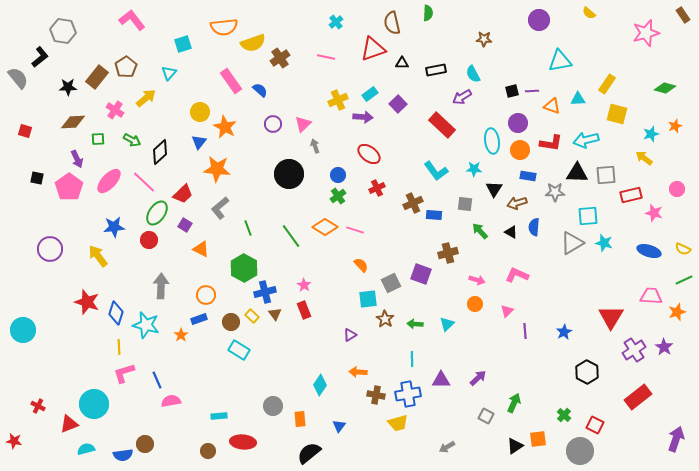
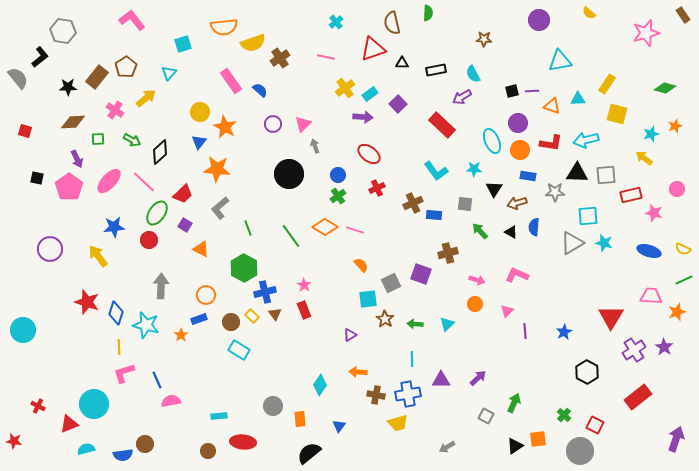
yellow cross at (338, 100): moved 7 px right, 12 px up; rotated 12 degrees counterclockwise
cyan ellipse at (492, 141): rotated 15 degrees counterclockwise
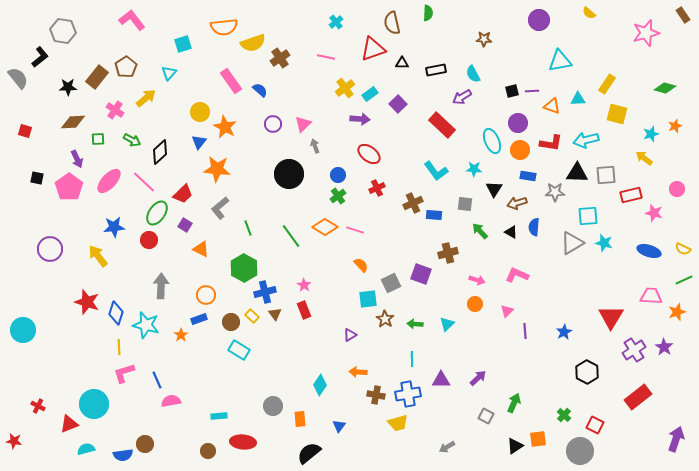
purple arrow at (363, 117): moved 3 px left, 2 px down
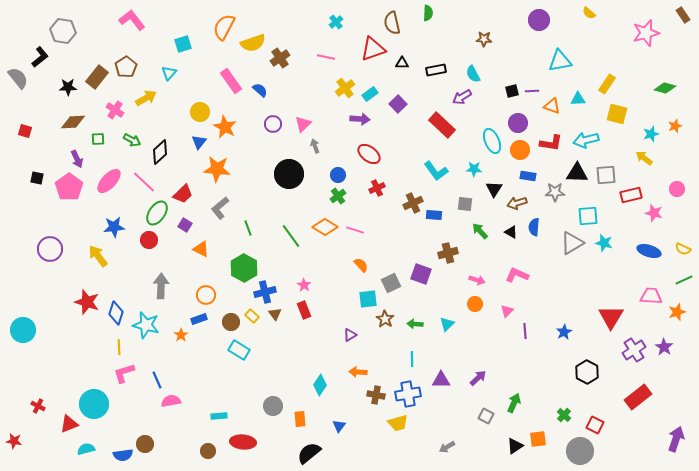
orange semicircle at (224, 27): rotated 124 degrees clockwise
yellow arrow at (146, 98): rotated 10 degrees clockwise
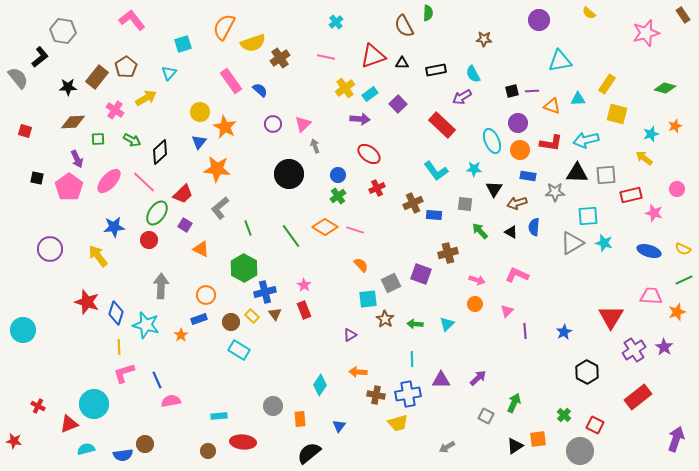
brown semicircle at (392, 23): moved 12 px right, 3 px down; rotated 15 degrees counterclockwise
red triangle at (373, 49): moved 7 px down
